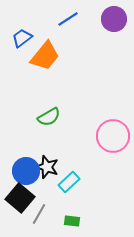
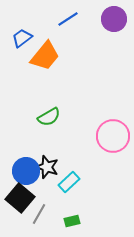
green rectangle: rotated 21 degrees counterclockwise
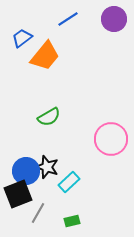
pink circle: moved 2 px left, 3 px down
black square: moved 2 px left, 4 px up; rotated 28 degrees clockwise
gray line: moved 1 px left, 1 px up
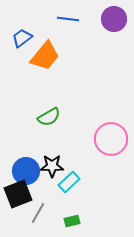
blue line: rotated 40 degrees clockwise
black star: moved 5 px right, 1 px up; rotated 20 degrees counterclockwise
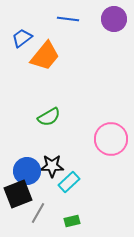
blue circle: moved 1 px right
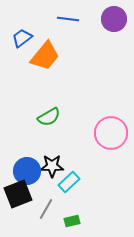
pink circle: moved 6 px up
gray line: moved 8 px right, 4 px up
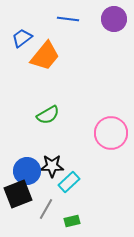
green semicircle: moved 1 px left, 2 px up
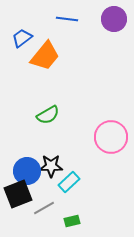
blue line: moved 1 px left
pink circle: moved 4 px down
black star: moved 1 px left
gray line: moved 2 px left, 1 px up; rotated 30 degrees clockwise
